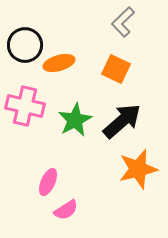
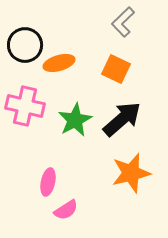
black arrow: moved 2 px up
orange star: moved 7 px left, 4 px down
pink ellipse: rotated 12 degrees counterclockwise
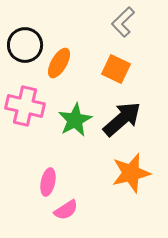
orange ellipse: rotated 44 degrees counterclockwise
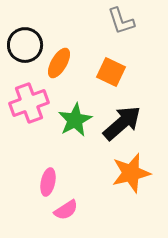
gray L-shape: moved 2 px left, 1 px up; rotated 64 degrees counterclockwise
orange square: moved 5 px left, 3 px down
pink cross: moved 4 px right, 3 px up; rotated 33 degrees counterclockwise
black arrow: moved 4 px down
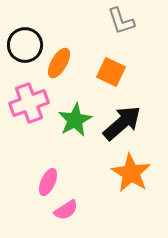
orange star: rotated 27 degrees counterclockwise
pink ellipse: rotated 12 degrees clockwise
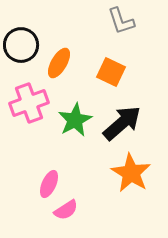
black circle: moved 4 px left
pink ellipse: moved 1 px right, 2 px down
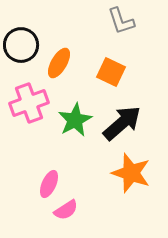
orange star: rotated 12 degrees counterclockwise
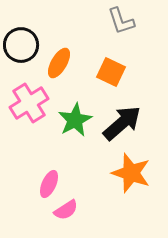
pink cross: rotated 12 degrees counterclockwise
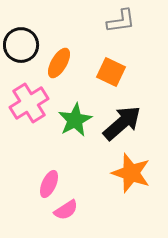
gray L-shape: rotated 80 degrees counterclockwise
